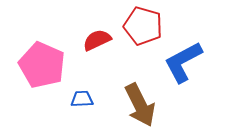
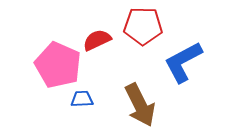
red pentagon: rotated 15 degrees counterclockwise
pink pentagon: moved 16 px right
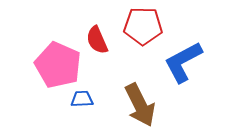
red semicircle: rotated 88 degrees counterclockwise
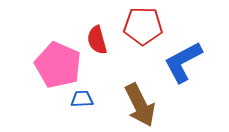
red semicircle: rotated 8 degrees clockwise
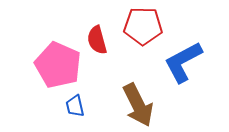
blue trapezoid: moved 7 px left, 7 px down; rotated 100 degrees counterclockwise
brown arrow: moved 2 px left
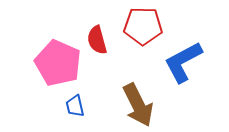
pink pentagon: moved 2 px up
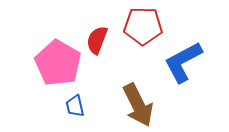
red semicircle: rotated 36 degrees clockwise
pink pentagon: rotated 6 degrees clockwise
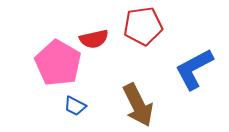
red pentagon: rotated 9 degrees counterclockwise
red semicircle: moved 3 px left, 1 px up; rotated 124 degrees counterclockwise
blue L-shape: moved 11 px right, 7 px down
blue trapezoid: rotated 50 degrees counterclockwise
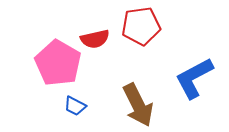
red pentagon: moved 2 px left
red semicircle: moved 1 px right
blue L-shape: moved 9 px down
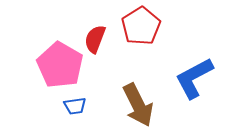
red pentagon: rotated 24 degrees counterclockwise
red semicircle: rotated 124 degrees clockwise
pink pentagon: moved 2 px right, 2 px down
blue trapezoid: rotated 35 degrees counterclockwise
